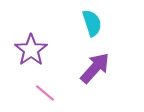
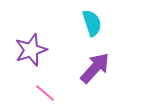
purple star: rotated 16 degrees clockwise
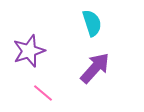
purple star: moved 2 px left, 1 px down
pink line: moved 2 px left
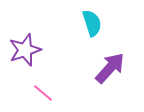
purple star: moved 4 px left, 1 px up
purple arrow: moved 15 px right
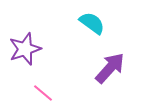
cyan semicircle: rotated 36 degrees counterclockwise
purple star: moved 1 px up
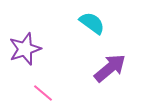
purple arrow: rotated 8 degrees clockwise
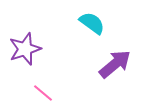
purple arrow: moved 5 px right, 4 px up
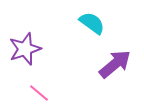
pink line: moved 4 px left
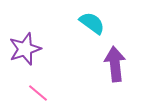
purple arrow: rotated 56 degrees counterclockwise
pink line: moved 1 px left
